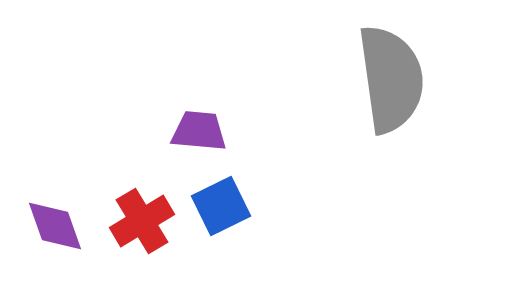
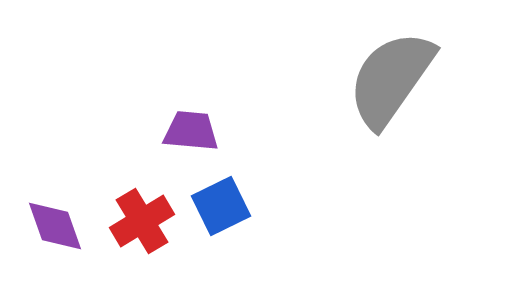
gray semicircle: rotated 137 degrees counterclockwise
purple trapezoid: moved 8 px left
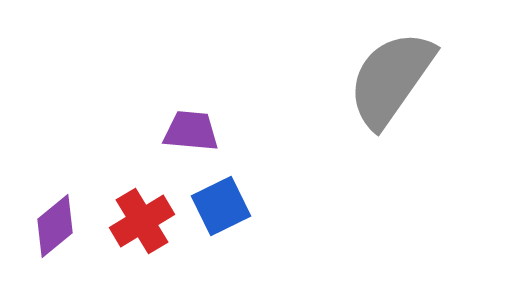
purple diamond: rotated 70 degrees clockwise
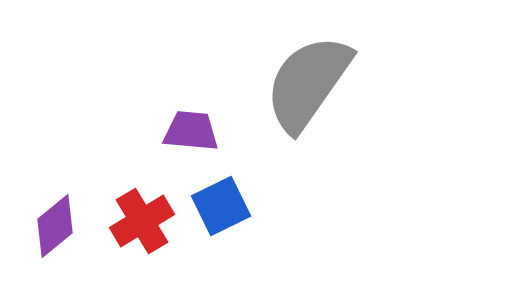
gray semicircle: moved 83 px left, 4 px down
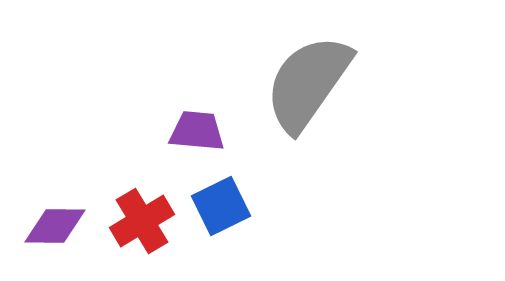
purple trapezoid: moved 6 px right
purple diamond: rotated 40 degrees clockwise
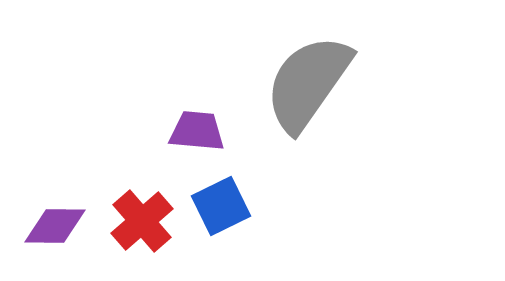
red cross: rotated 10 degrees counterclockwise
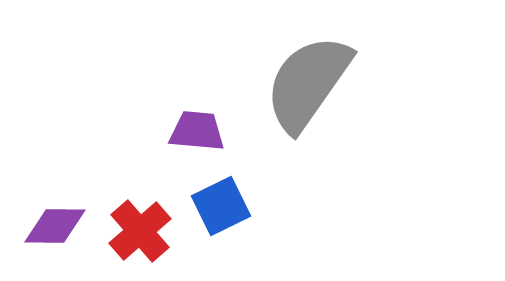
red cross: moved 2 px left, 10 px down
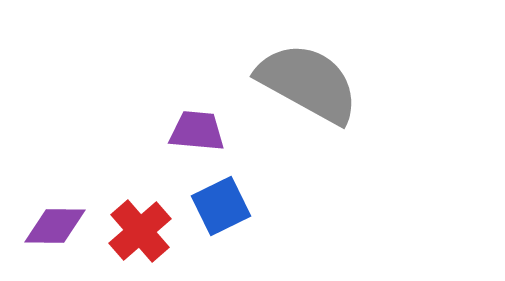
gray semicircle: rotated 84 degrees clockwise
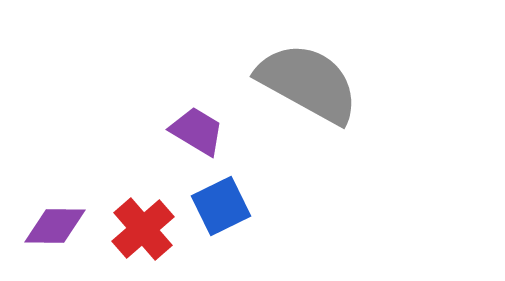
purple trapezoid: rotated 26 degrees clockwise
red cross: moved 3 px right, 2 px up
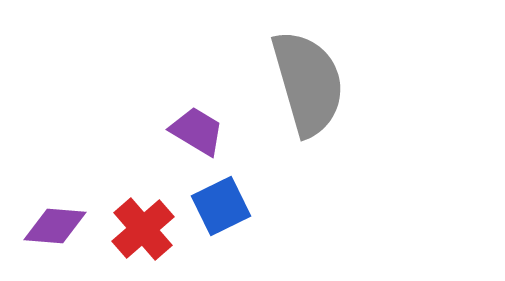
gray semicircle: rotated 45 degrees clockwise
purple diamond: rotated 4 degrees clockwise
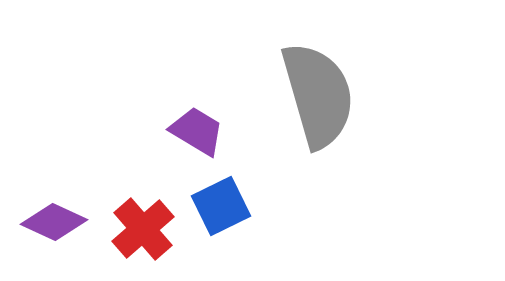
gray semicircle: moved 10 px right, 12 px down
purple diamond: moved 1 px left, 4 px up; rotated 20 degrees clockwise
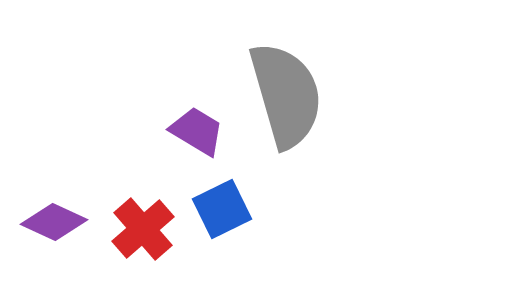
gray semicircle: moved 32 px left
blue square: moved 1 px right, 3 px down
